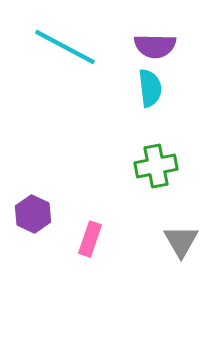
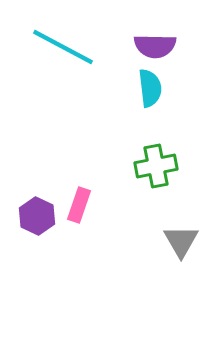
cyan line: moved 2 px left
purple hexagon: moved 4 px right, 2 px down
pink rectangle: moved 11 px left, 34 px up
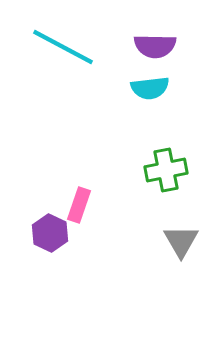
cyan semicircle: rotated 90 degrees clockwise
green cross: moved 10 px right, 4 px down
purple hexagon: moved 13 px right, 17 px down
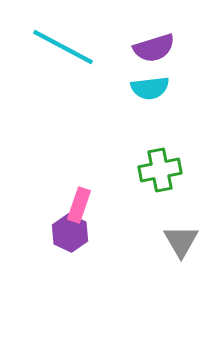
purple semicircle: moved 1 px left, 2 px down; rotated 18 degrees counterclockwise
green cross: moved 6 px left
purple hexagon: moved 20 px right
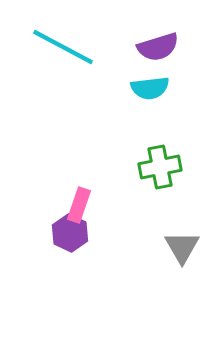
purple semicircle: moved 4 px right, 1 px up
green cross: moved 3 px up
gray triangle: moved 1 px right, 6 px down
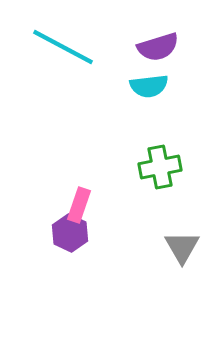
cyan semicircle: moved 1 px left, 2 px up
